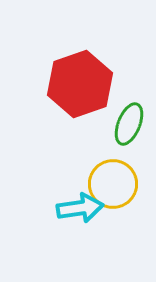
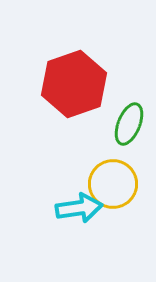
red hexagon: moved 6 px left
cyan arrow: moved 1 px left
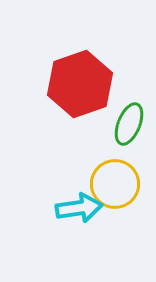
red hexagon: moved 6 px right
yellow circle: moved 2 px right
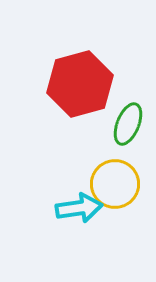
red hexagon: rotated 4 degrees clockwise
green ellipse: moved 1 px left
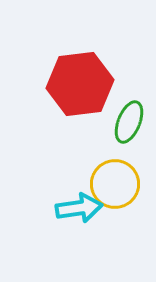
red hexagon: rotated 8 degrees clockwise
green ellipse: moved 1 px right, 2 px up
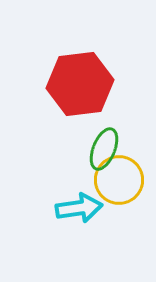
green ellipse: moved 25 px left, 27 px down
yellow circle: moved 4 px right, 4 px up
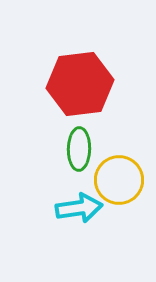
green ellipse: moved 25 px left; rotated 21 degrees counterclockwise
